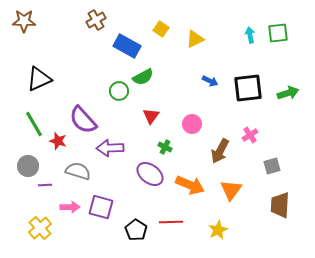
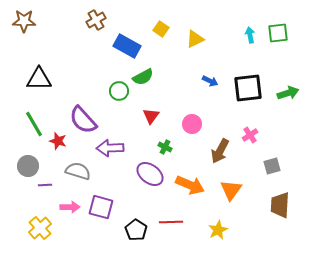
black triangle: rotated 24 degrees clockwise
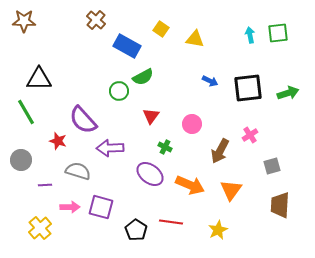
brown cross: rotated 18 degrees counterclockwise
yellow triangle: rotated 36 degrees clockwise
green line: moved 8 px left, 12 px up
gray circle: moved 7 px left, 6 px up
red line: rotated 10 degrees clockwise
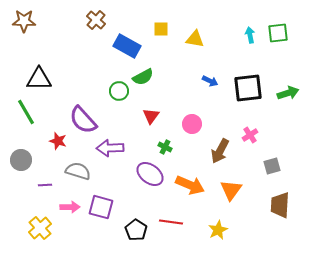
yellow square: rotated 35 degrees counterclockwise
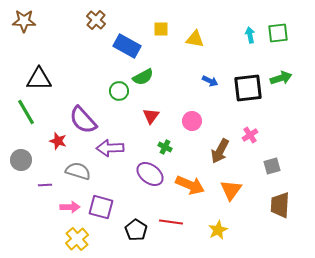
green arrow: moved 7 px left, 15 px up
pink circle: moved 3 px up
yellow cross: moved 37 px right, 11 px down
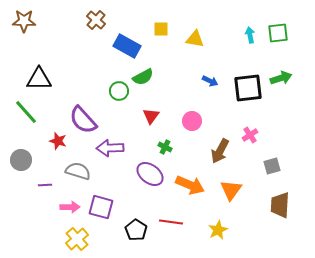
green line: rotated 12 degrees counterclockwise
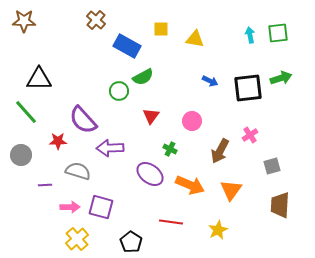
red star: rotated 18 degrees counterclockwise
green cross: moved 5 px right, 2 px down
gray circle: moved 5 px up
black pentagon: moved 5 px left, 12 px down
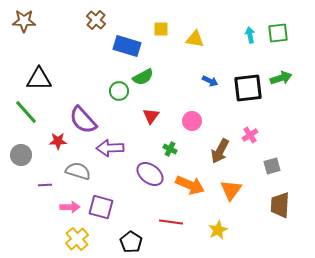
blue rectangle: rotated 12 degrees counterclockwise
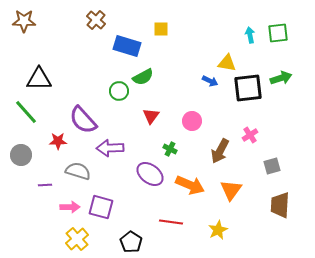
yellow triangle: moved 32 px right, 24 px down
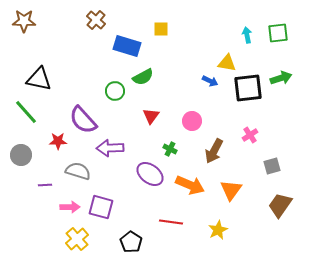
cyan arrow: moved 3 px left
black triangle: rotated 12 degrees clockwise
green circle: moved 4 px left
brown arrow: moved 6 px left
brown trapezoid: rotated 32 degrees clockwise
